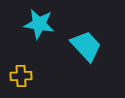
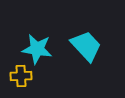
cyan star: moved 2 px left, 25 px down
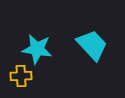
cyan trapezoid: moved 6 px right, 1 px up
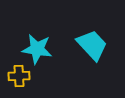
yellow cross: moved 2 px left
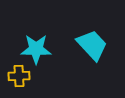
cyan star: moved 1 px left; rotated 8 degrees counterclockwise
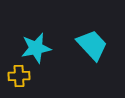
cyan star: moved 1 px up; rotated 12 degrees counterclockwise
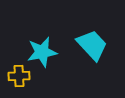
cyan star: moved 6 px right, 4 px down
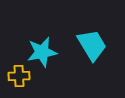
cyan trapezoid: rotated 12 degrees clockwise
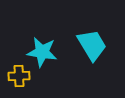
cyan star: rotated 20 degrees clockwise
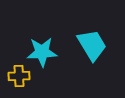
cyan star: rotated 12 degrees counterclockwise
